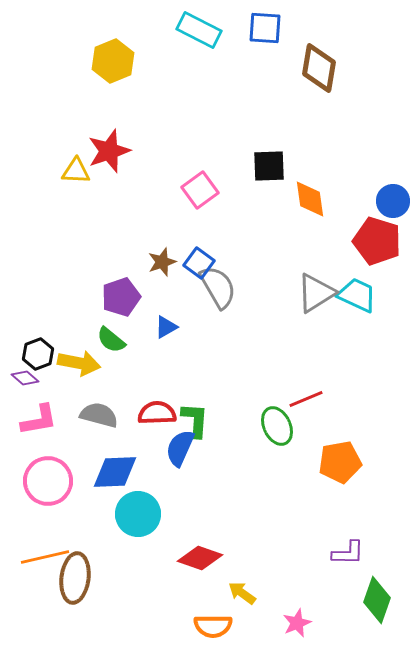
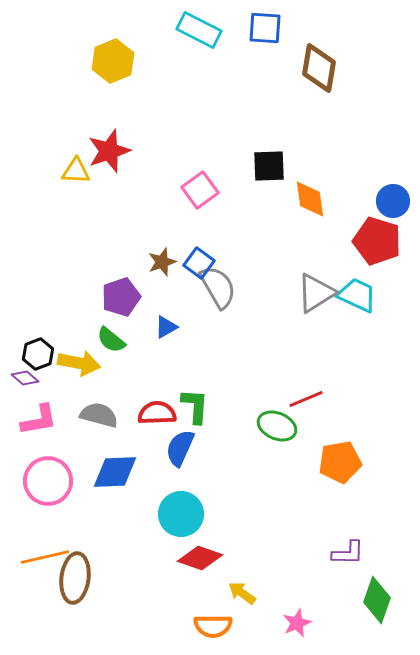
green L-shape at (195, 420): moved 14 px up
green ellipse at (277, 426): rotated 42 degrees counterclockwise
cyan circle at (138, 514): moved 43 px right
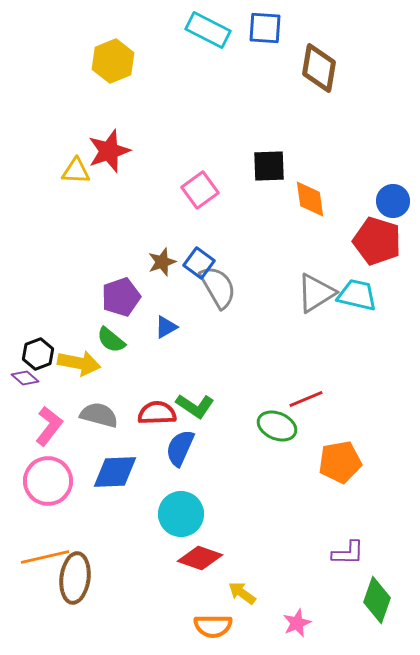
cyan rectangle at (199, 30): moved 9 px right
cyan trapezoid at (357, 295): rotated 12 degrees counterclockwise
green L-shape at (195, 406): rotated 120 degrees clockwise
pink L-shape at (39, 420): moved 10 px right, 6 px down; rotated 42 degrees counterclockwise
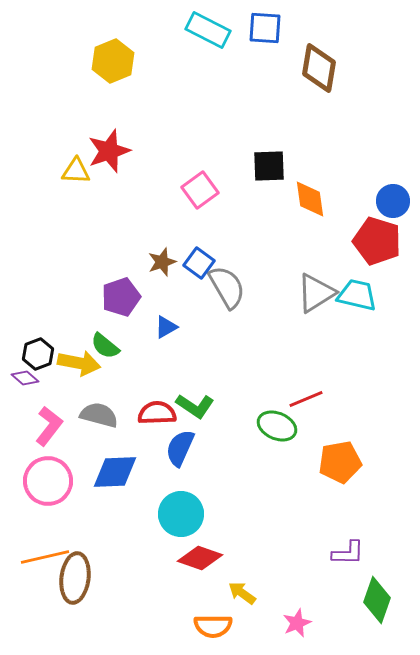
gray semicircle at (218, 287): moved 9 px right
green semicircle at (111, 340): moved 6 px left, 6 px down
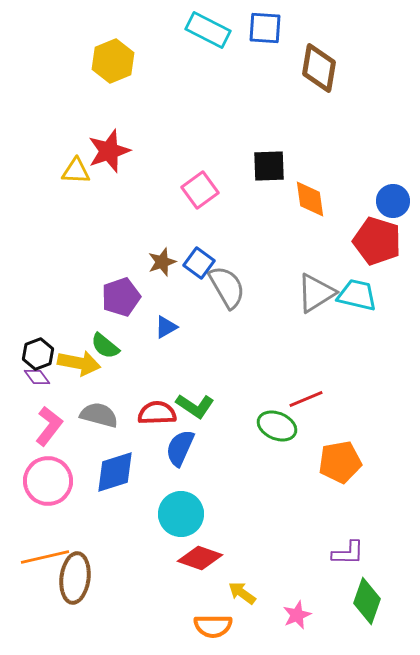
purple diamond at (25, 378): moved 12 px right, 1 px up; rotated 12 degrees clockwise
blue diamond at (115, 472): rotated 15 degrees counterclockwise
green diamond at (377, 600): moved 10 px left, 1 px down
pink star at (297, 623): moved 8 px up
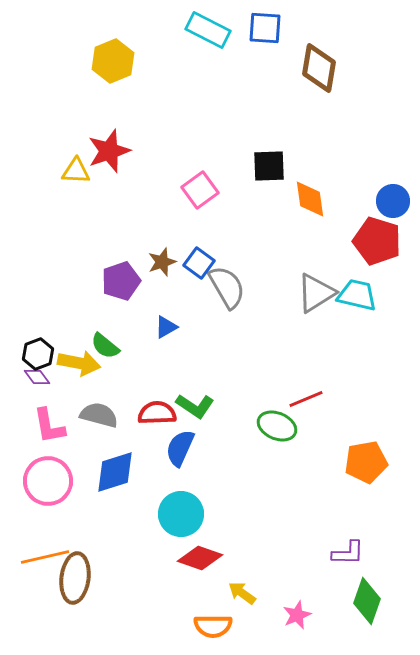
purple pentagon at (121, 297): moved 16 px up
pink L-shape at (49, 426): rotated 132 degrees clockwise
orange pentagon at (340, 462): moved 26 px right
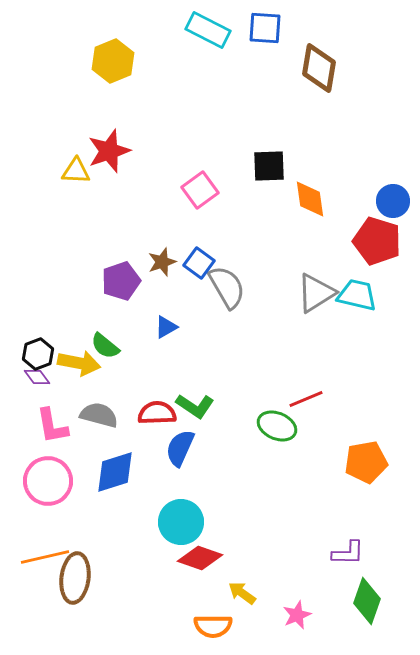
pink L-shape at (49, 426): moved 3 px right
cyan circle at (181, 514): moved 8 px down
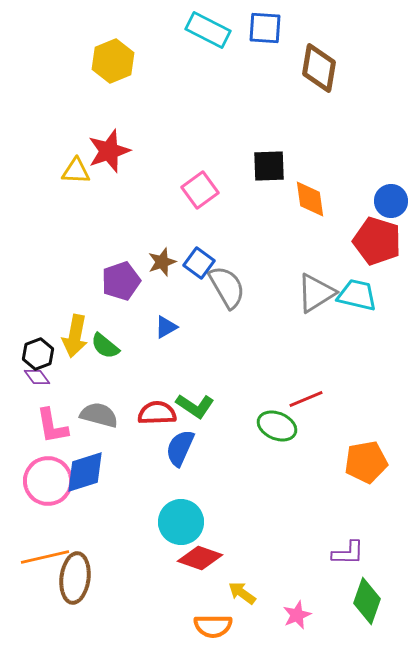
blue circle at (393, 201): moved 2 px left
yellow arrow at (79, 363): moved 4 px left, 27 px up; rotated 90 degrees clockwise
blue diamond at (115, 472): moved 30 px left
